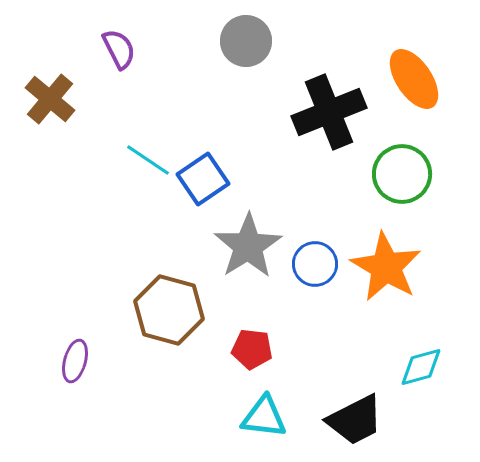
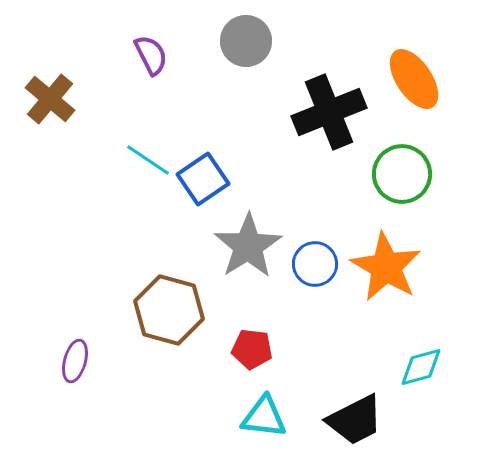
purple semicircle: moved 32 px right, 6 px down
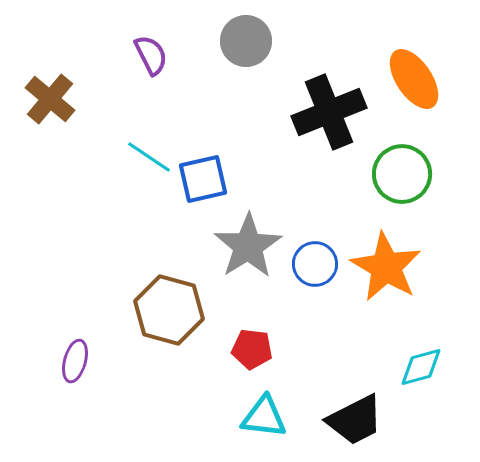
cyan line: moved 1 px right, 3 px up
blue square: rotated 21 degrees clockwise
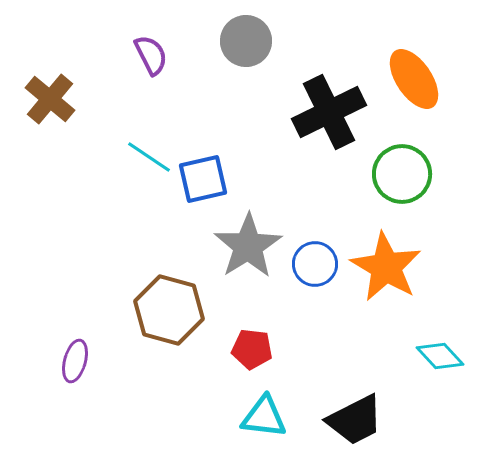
black cross: rotated 4 degrees counterclockwise
cyan diamond: moved 19 px right, 11 px up; rotated 63 degrees clockwise
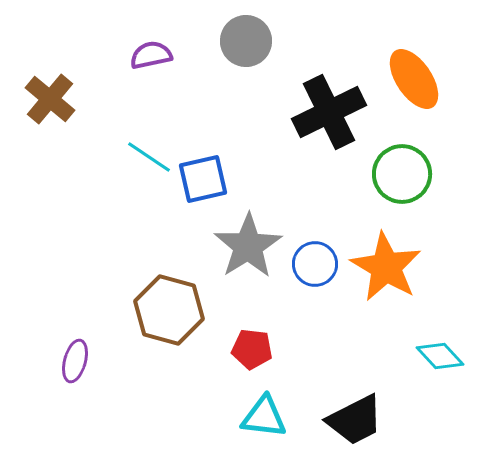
purple semicircle: rotated 75 degrees counterclockwise
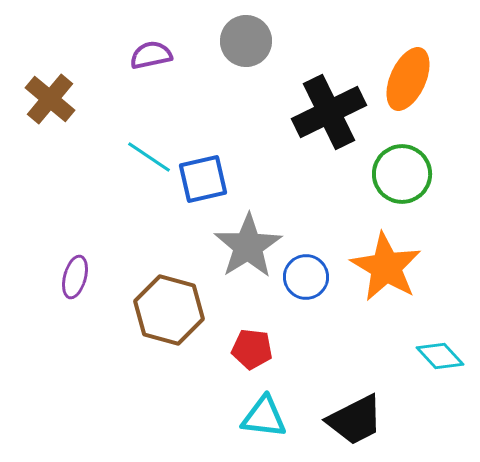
orange ellipse: moved 6 px left; rotated 58 degrees clockwise
blue circle: moved 9 px left, 13 px down
purple ellipse: moved 84 px up
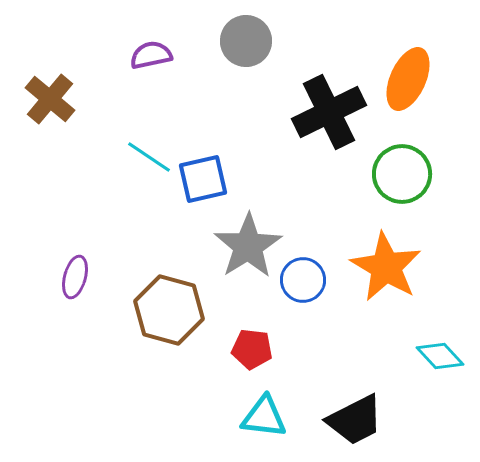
blue circle: moved 3 px left, 3 px down
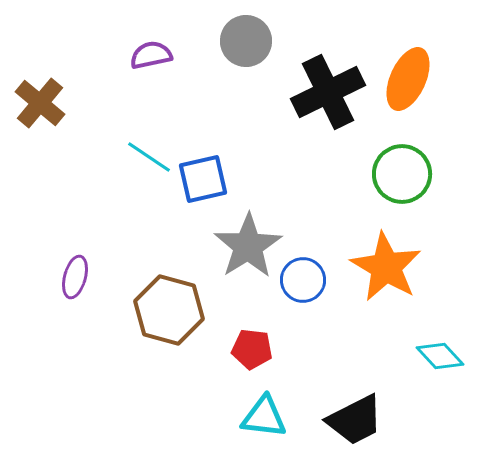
brown cross: moved 10 px left, 4 px down
black cross: moved 1 px left, 20 px up
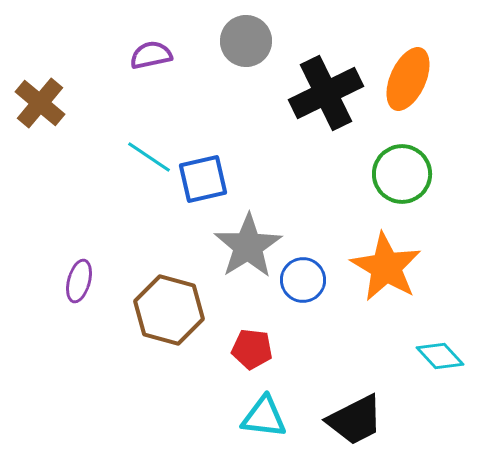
black cross: moved 2 px left, 1 px down
purple ellipse: moved 4 px right, 4 px down
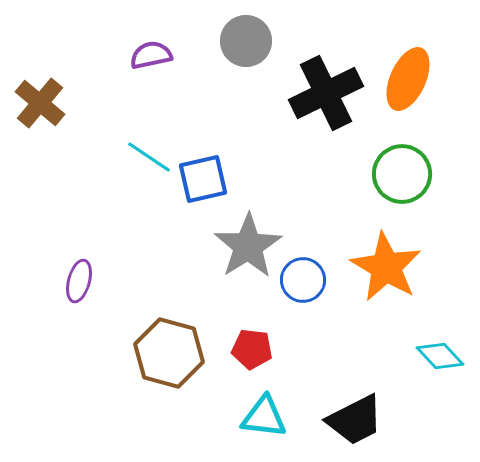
brown hexagon: moved 43 px down
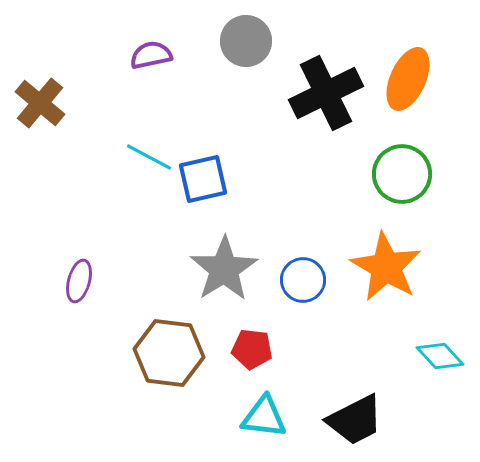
cyan line: rotated 6 degrees counterclockwise
gray star: moved 24 px left, 23 px down
brown hexagon: rotated 8 degrees counterclockwise
